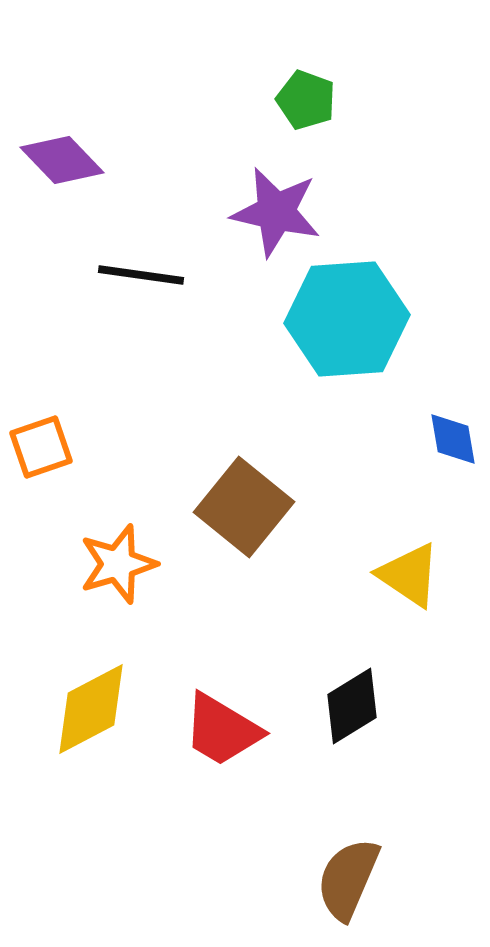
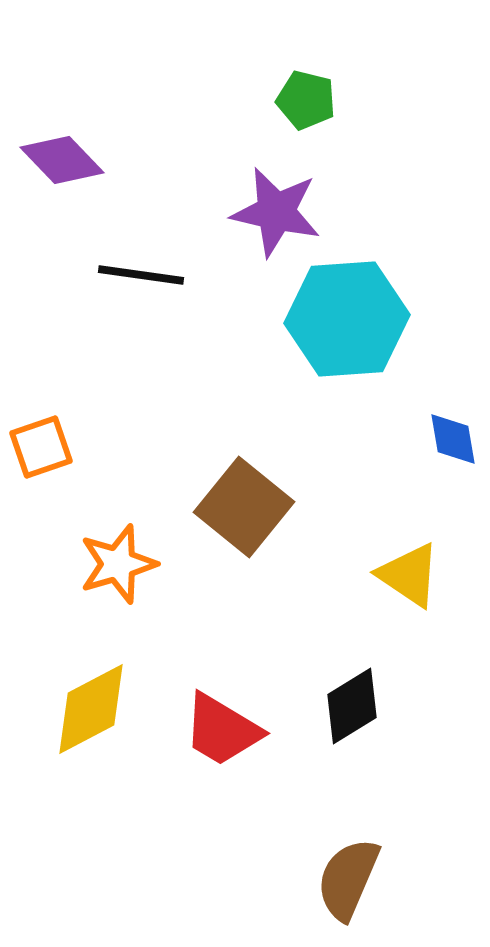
green pentagon: rotated 6 degrees counterclockwise
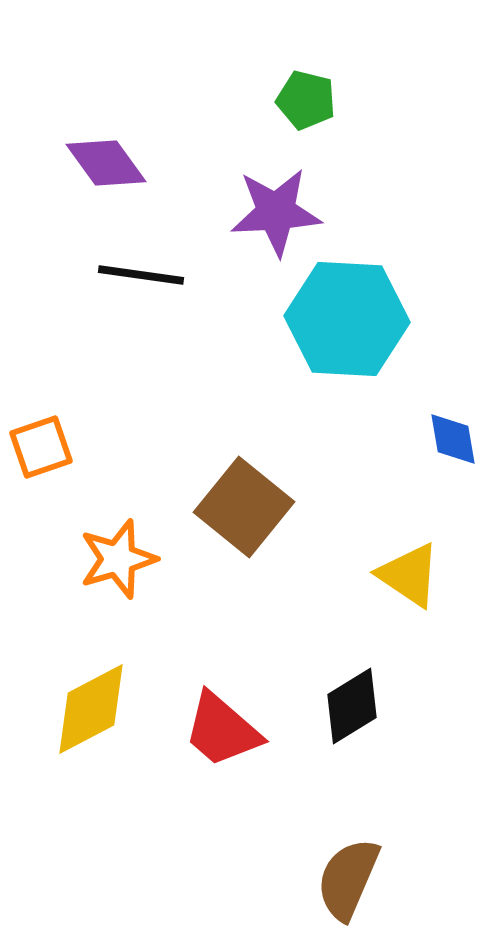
purple diamond: moved 44 px right, 3 px down; rotated 8 degrees clockwise
purple star: rotated 16 degrees counterclockwise
cyan hexagon: rotated 7 degrees clockwise
orange star: moved 5 px up
red trapezoid: rotated 10 degrees clockwise
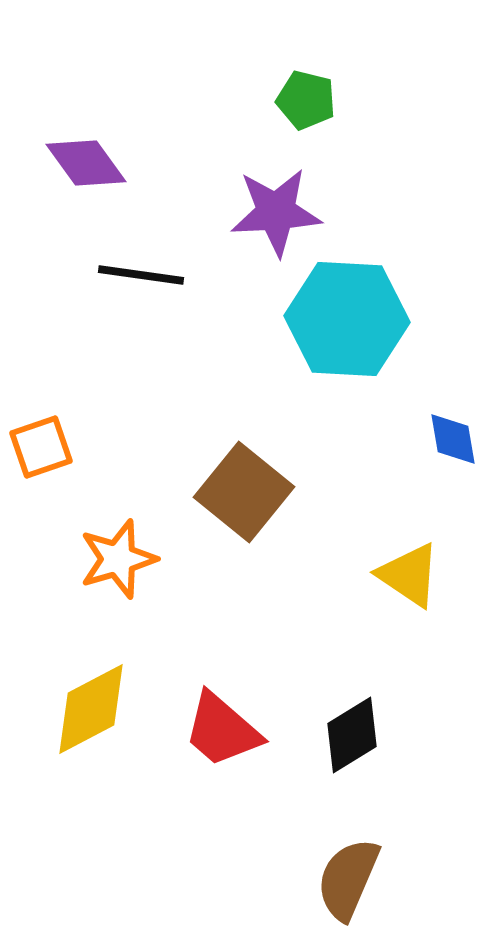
purple diamond: moved 20 px left
brown square: moved 15 px up
black diamond: moved 29 px down
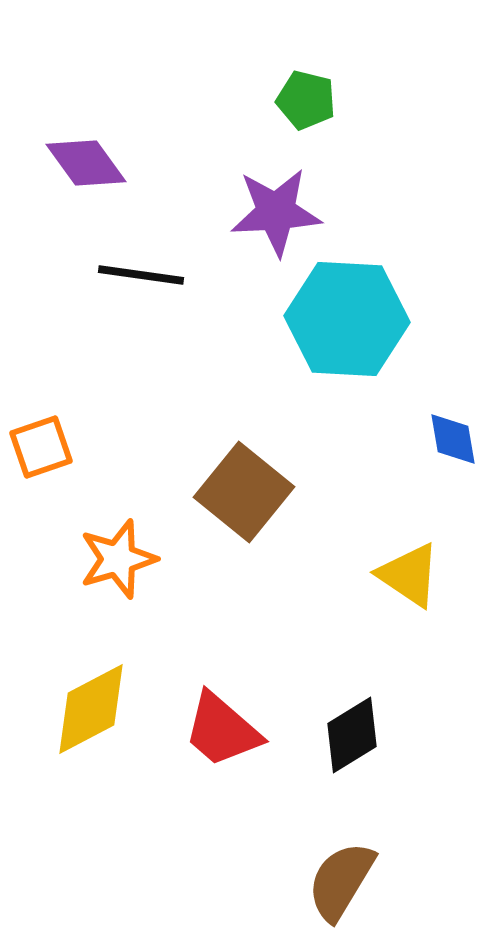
brown semicircle: moved 7 px left, 2 px down; rotated 8 degrees clockwise
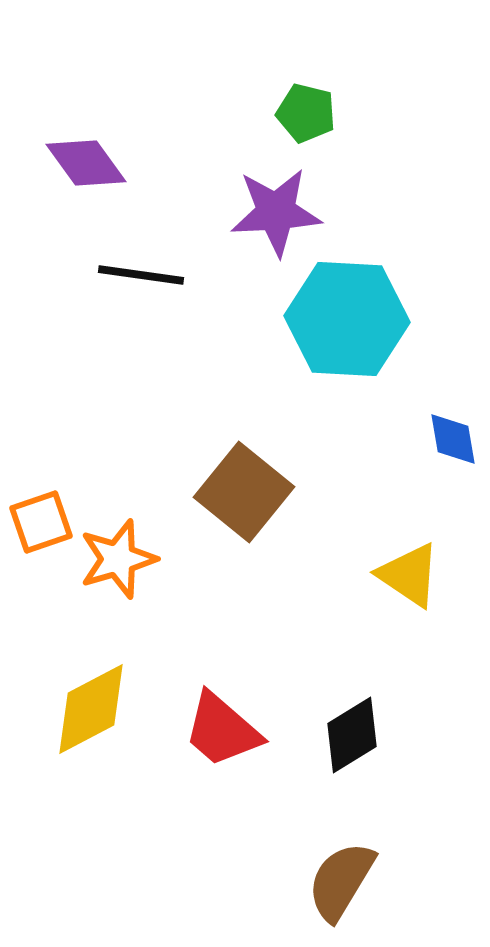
green pentagon: moved 13 px down
orange square: moved 75 px down
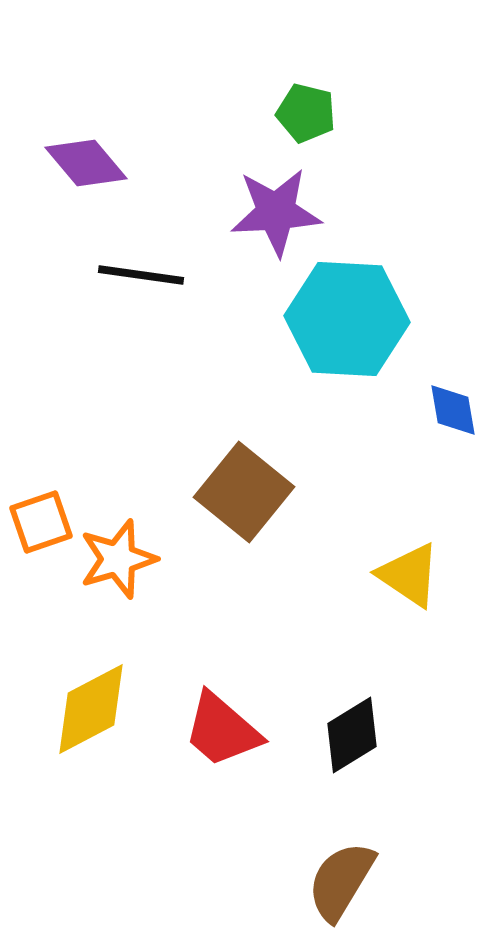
purple diamond: rotated 4 degrees counterclockwise
blue diamond: moved 29 px up
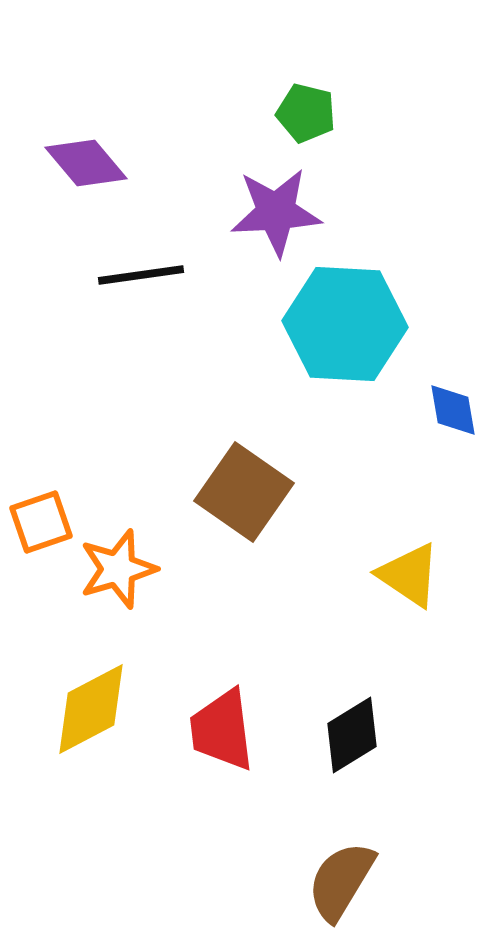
black line: rotated 16 degrees counterclockwise
cyan hexagon: moved 2 px left, 5 px down
brown square: rotated 4 degrees counterclockwise
orange star: moved 10 px down
red trapezoid: rotated 42 degrees clockwise
